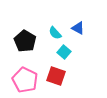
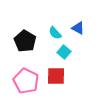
red square: rotated 18 degrees counterclockwise
pink pentagon: moved 1 px right, 1 px down
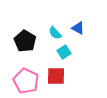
cyan square: rotated 16 degrees clockwise
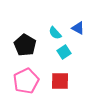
black pentagon: moved 4 px down
red square: moved 4 px right, 5 px down
pink pentagon: rotated 20 degrees clockwise
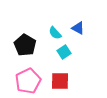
pink pentagon: moved 2 px right
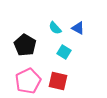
cyan semicircle: moved 5 px up
cyan square: rotated 24 degrees counterclockwise
red square: moved 2 px left; rotated 12 degrees clockwise
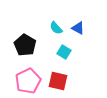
cyan semicircle: moved 1 px right
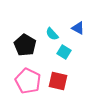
cyan semicircle: moved 4 px left, 6 px down
pink pentagon: rotated 20 degrees counterclockwise
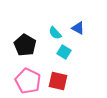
cyan semicircle: moved 3 px right, 1 px up
